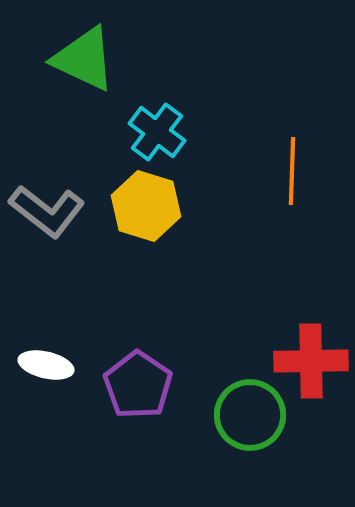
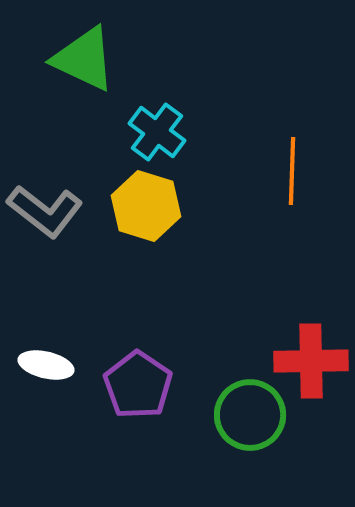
gray L-shape: moved 2 px left
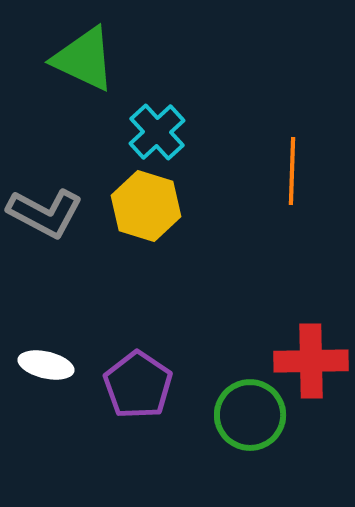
cyan cross: rotated 10 degrees clockwise
gray L-shape: moved 2 px down; rotated 10 degrees counterclockwise
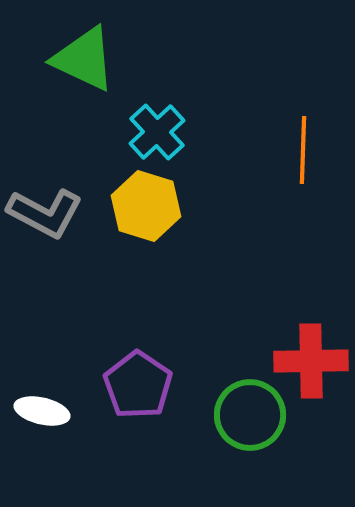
orange line: moved 11 px right, 21 px up
white ellipse: moved 4 px left, 46 px down
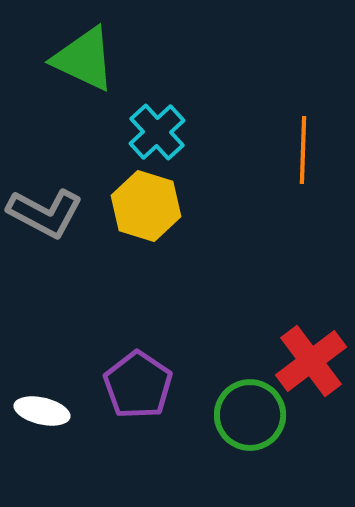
red cross: rotated 36 degrees counterclockwise
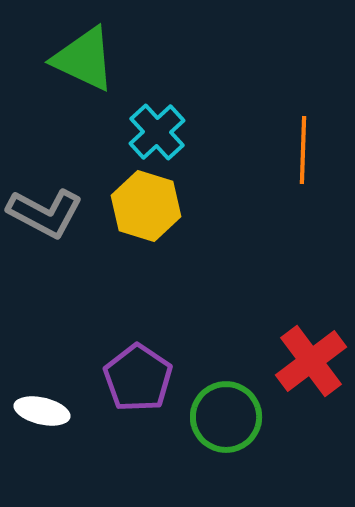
purple pentagon: moved 7 px up
green circle: moved 24 px left, 2 px down
